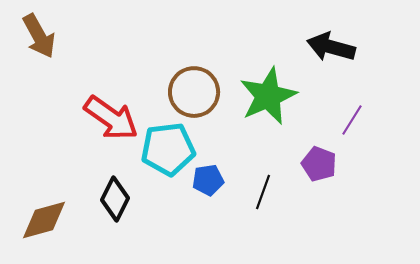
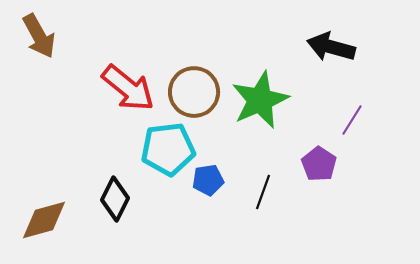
green star: moved 8 px left, 4 px down
red arrow: moved 17 px right, 30 px up; rotated 4 degrees clockwise
purple pentagon: rotated 12 degrees clockwise
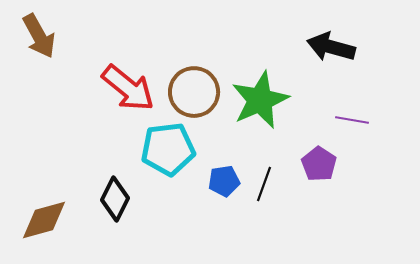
purple line: rotated 68 degrees clockwise
blue pentagon: moved 16 px right, 1 px down
black line: moved 1 px right, 8 px up
